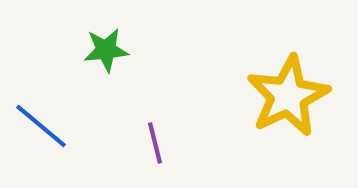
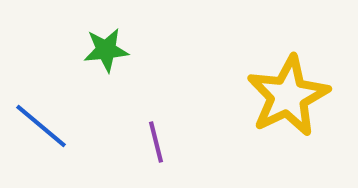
purple line: moved 1 px right, 1 px up
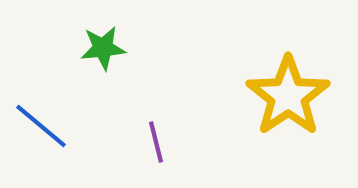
green star: moved 3 px left, 2 px up
yellow star: rotated 8 degrees counterclockwise
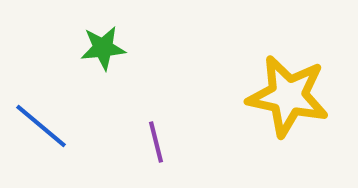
yellow star: rotated 26 degrees counterclockwise
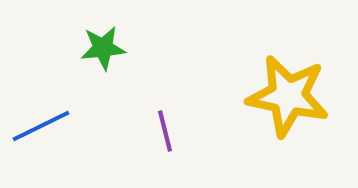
blue line: rotated 66 degrees counterclockwise
purple line: moved 9 px right, 11 px up
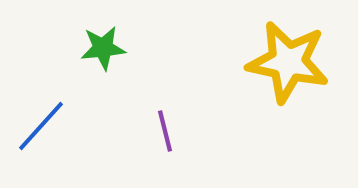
yellow star: moved 34 px up
blue line: rotated 22 degrees counterclockwise
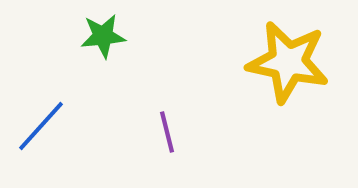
green star: moved 12 px up
purple line: moved 2 px right, 1 px down
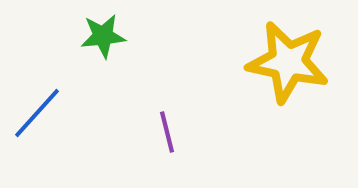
blue line: moved 4 px left, 13 px up
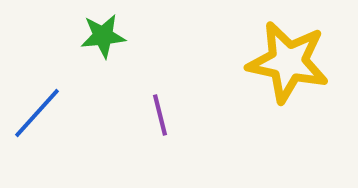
purple line: moved 7 px left, 17 px up
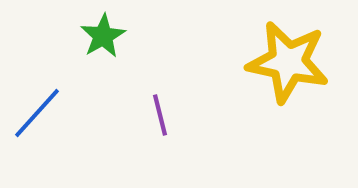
green star: rotated 24 degrees counterclockwise
